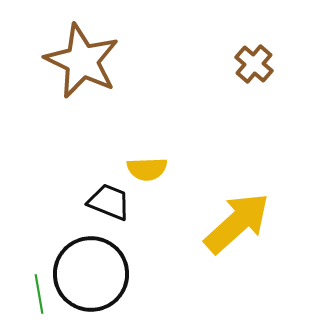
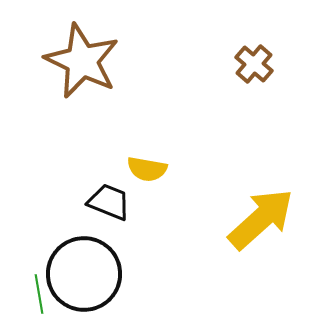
yellow semicircle: rotated 12 degrees clockwise
yellow arrow: moved 24 px right, 4 px up
black circle: moved 7 px left
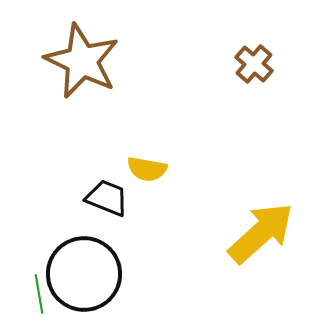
black trapezoid: moved 2 px left, 4 px up
yellow arrow: moved 14 px down
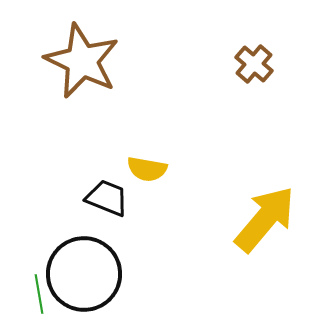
yellow arrow: moved 4 px right, 14 px up; rotated 8 degrees counterclockwise
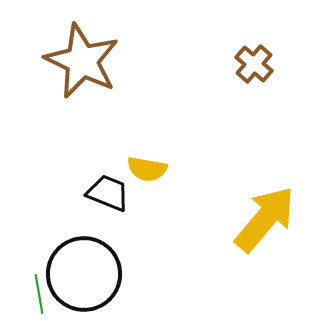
black trapezoid: moved 1 px right, 5 px up
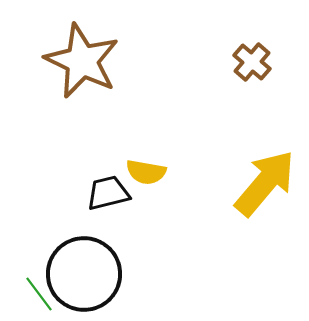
brown cross: moved 2 px left, 2 px up
yellow semicircle: moved 1 px left, 3 px down
black trapezoid: rotated 36 degrees counterclockwise
yellow arrow: moved 36 px up
green line: rotated 27 degrees counterclockwise
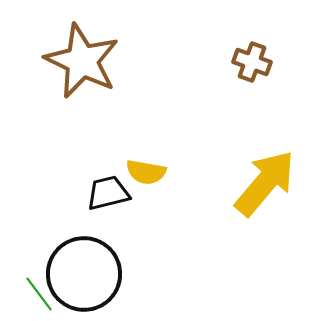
brown cross: rotated 21 degrees counterclockwise
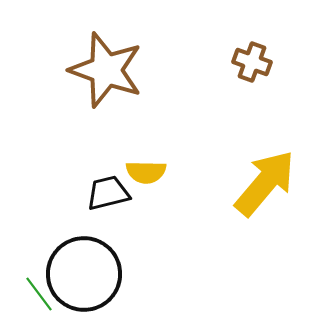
brown star: moved 24 px right, 9 px down; rotated 6 degrees counterclockwise
yellow semicircle: rotated 9 degrees counterclockwise
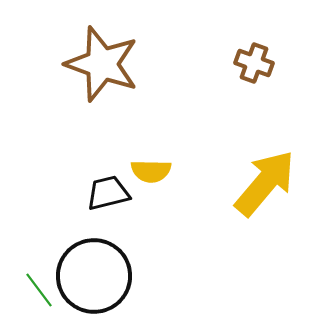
brown cross: moved 2 px right, 1 px down
brown star: moved 4 px left, 6 px up
yellow semicircle: moved 5 px right, 1 px up
black circle: moved 10 px right, 2 px down
green line: moved 4 px up
